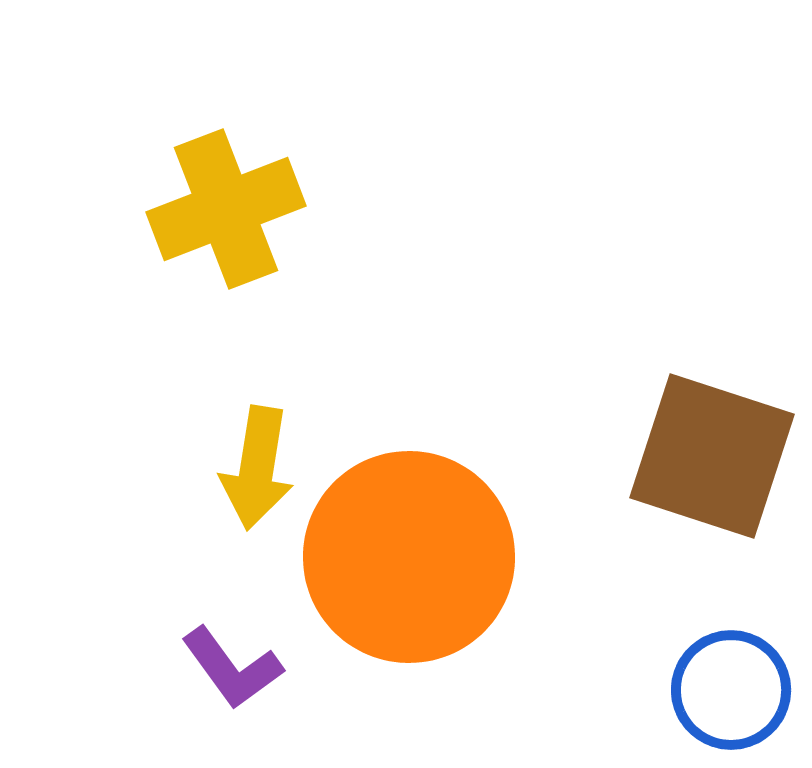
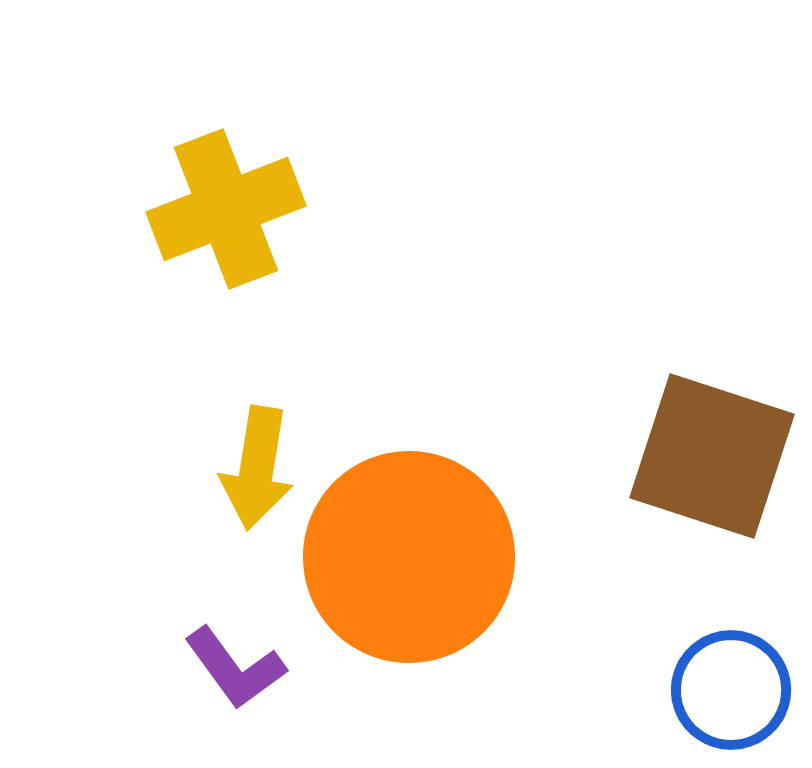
purple L-shape: moved 3 px right
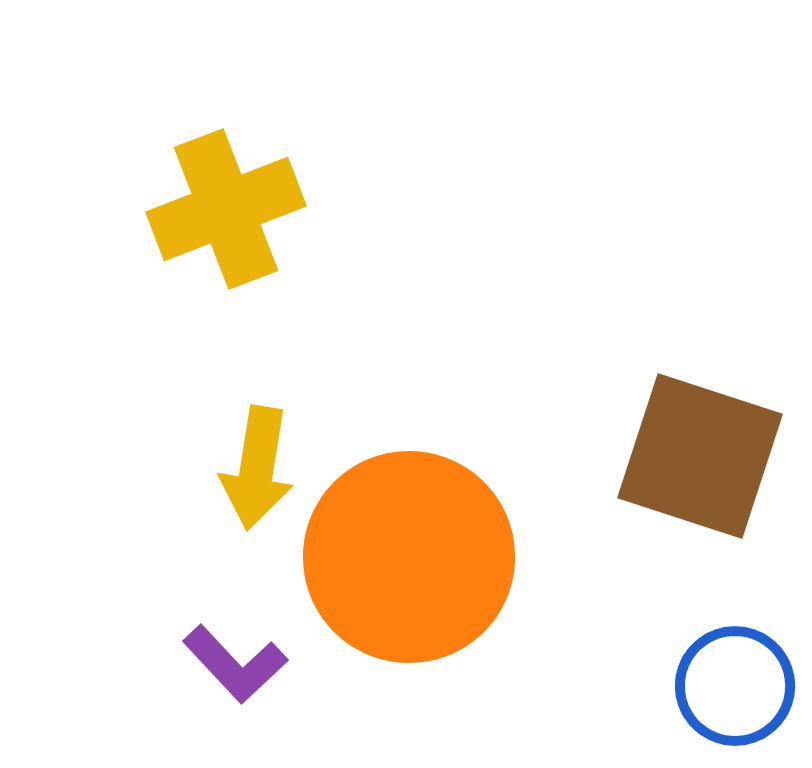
brown square: moved 12 px left
purple L-shape: moved 4 px up; rotated 7 degrees counterclockwise
blue circle: moved 4 px right, 4 px up
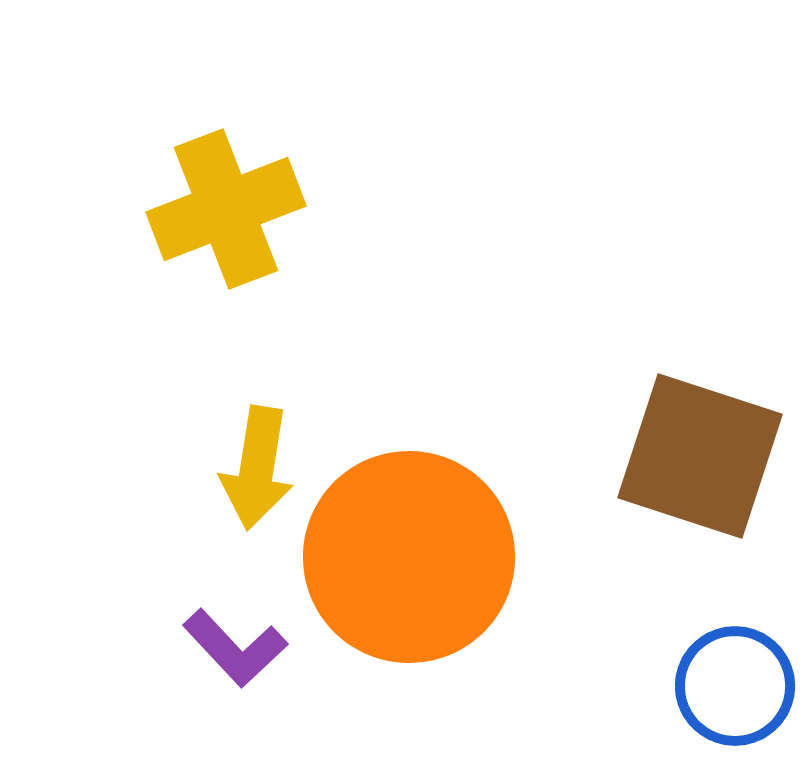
purple L-shape: moved 16 px up
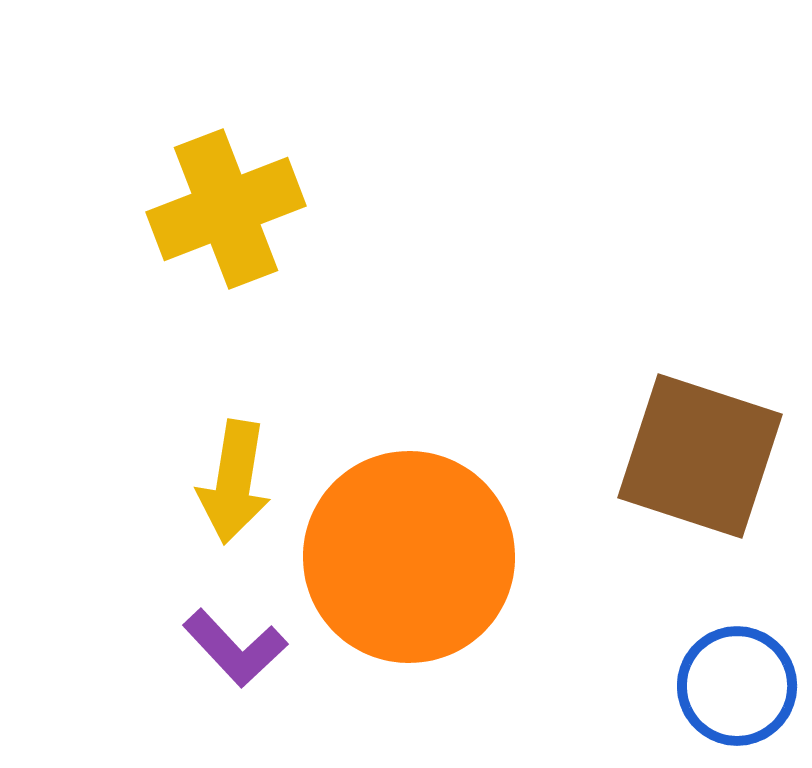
yellow arrow: moved 23 px left, 14 px down
blue circle: moved 2 px right
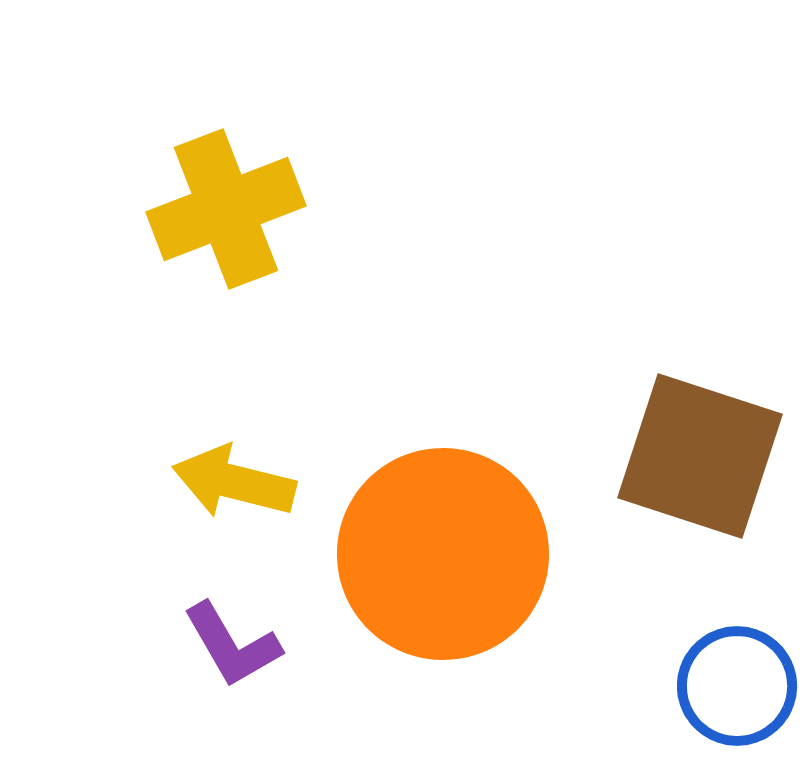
yellow arrow: rotated 95 degrees clockwise
orange circle: moved 34 px right, 3 px up
purple L-shape: moved 3 px left, 3 px up; rotated 13 degrees clockwise
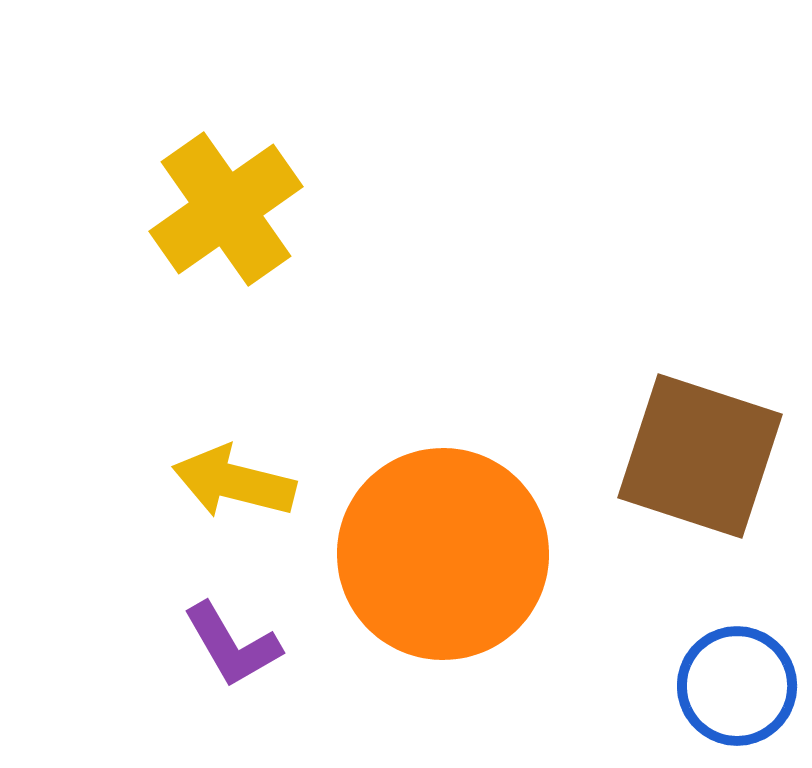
yellow cross: rotated 14 degrees counterclockwise
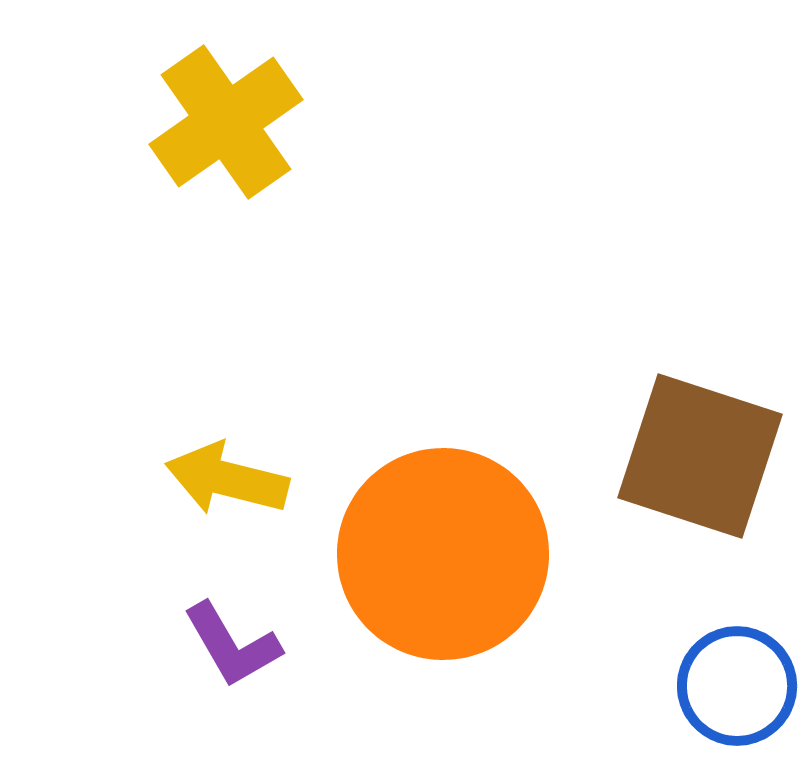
yellow cross: moved 87 px up
yellow arrow: moved 7 px left, 3 px up
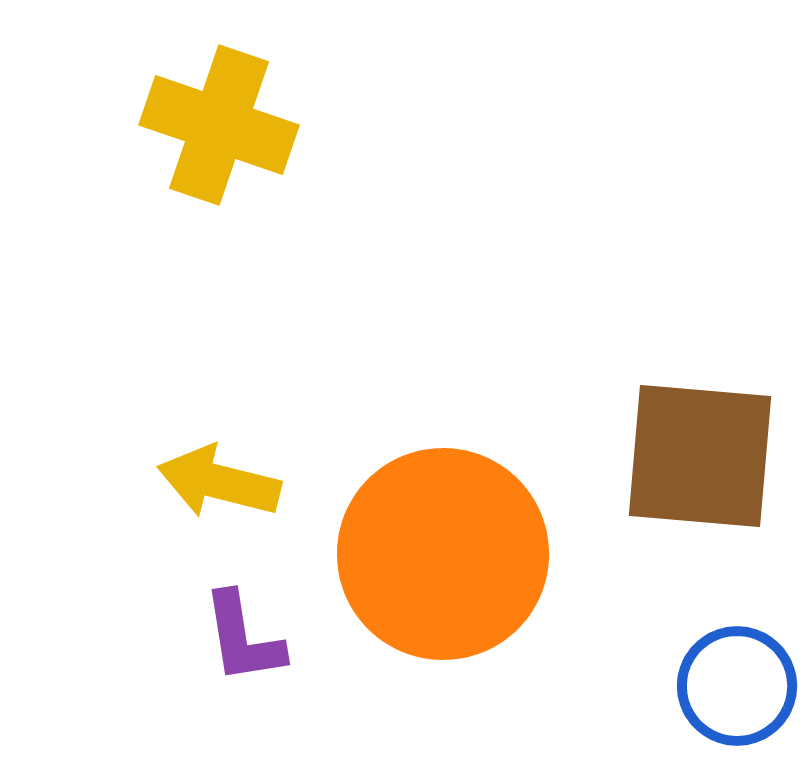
yellow cross: moved 7 px left, 3 px down; rotated 36 degrees counterclockwise
brown square: rotated 13 degrees counterclockwise
yellow arrow: moved 8 px left, 3 px down
purple L-shape: moved 11 px right, 7 px up; rotated 21 degrees clockwise
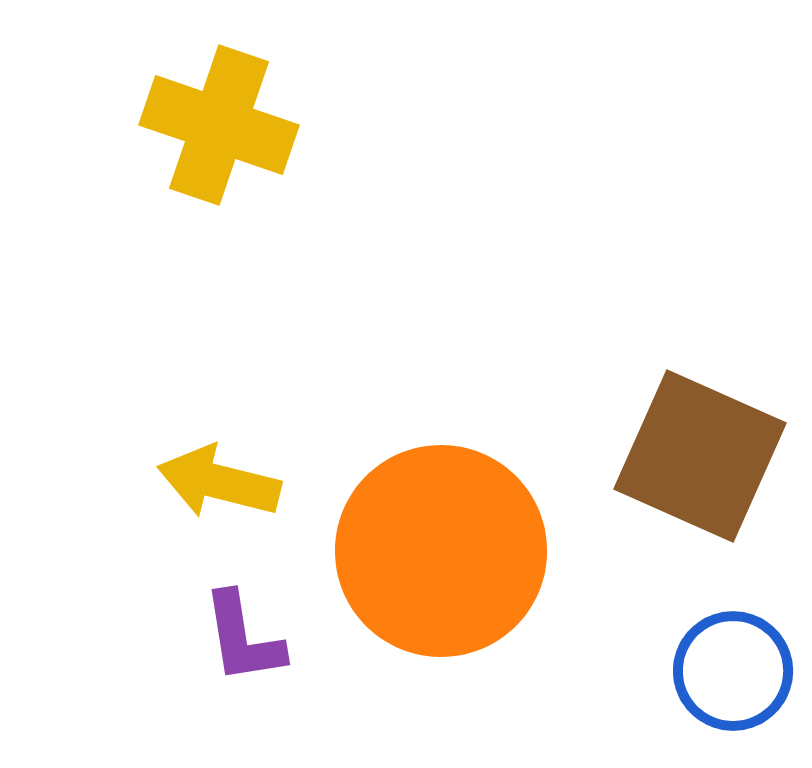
brown square: rotated 19 degrees clockwise
orange circle: moved 2 px left, 3 px up
blue circle: moved 4 px left, 15 px up
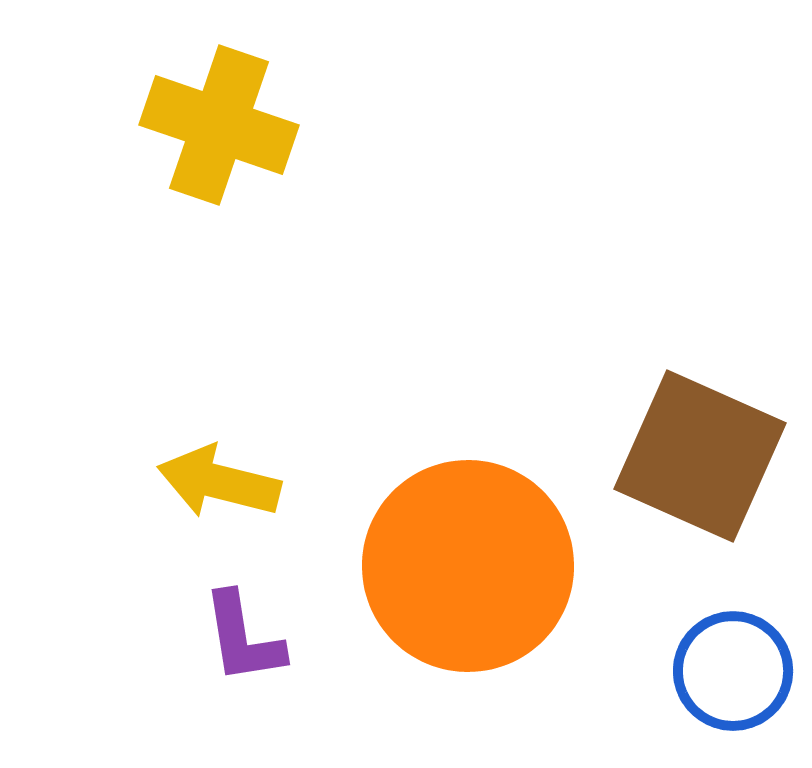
orange circle: moved 27 px right, 15 px down
